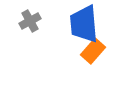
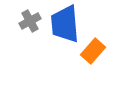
blue trapezoid: moved 19 px left
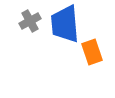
orange rectangle: moved 1 px left, 1 px down; rotated 60 degrees counterclockwise
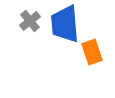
gray cross: rotated 10 degrees counterclockwise
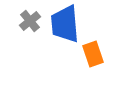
orange rectangle: moved 1 px right, 2 px down
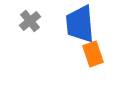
blue trapezoid: moved 15 px right
